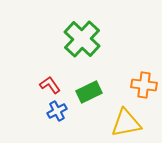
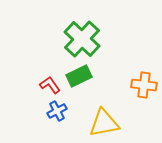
green rectangle: moved 10 px left, 16 px up
yellow triangle: moved 22 px left
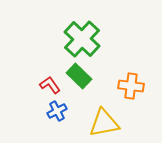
green rectangle: rotated 70 degrees clockwise
orange cross: moved 13 px left, 1 px down
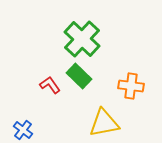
blue cross: moved 34 px left, 19 px down; rotated 24 degrees counterclockwise
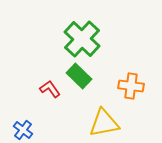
red L-shape: moved 4 px down
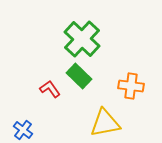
yellow triangle: moved 1 px right
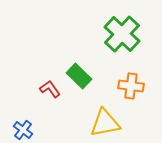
green cross: moved 40 px right, 5 px up
